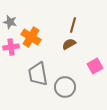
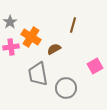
gray star: rotated 24 degrees clockwise
brown semicircle: moved 15 px left, 5 px down
gray circle: moved 1 px right, 1 px down
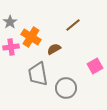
brown line: rotated 35 degrees clockwise
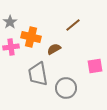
orange cross: rotated 18 degrees counterclockwise
pink square: rotated 21 degrees clockwise
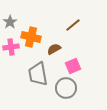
pink square: moved 22 px left; rotated 14 degrees counterclockwise
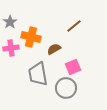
brown line: moved 1 px right, 1 px down
pink cross: moved 1 px down
pink square: moved 1 px down
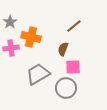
brown semicircle: moved 9 px right; rotated 40 degrees counterclockwise
pink square: rotated 21 degrees clockwise
gray trapezoid: rotated 70 degrees clockwise
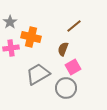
pink square: rotated 28 degrees counterclockwise
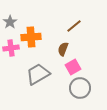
orange cross: rotated 18 degrees counterclockwise
gray circle: moved 14 px right
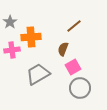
pink cross: moved 1 px right, 2 px down
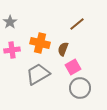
brown line: moved 3 px right, 2 px up
orange cross: moved 9 px right, 6 px down; rotated 18 degrees clockwise
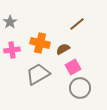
brown semicircle: rotated 40 degrees clockwise
